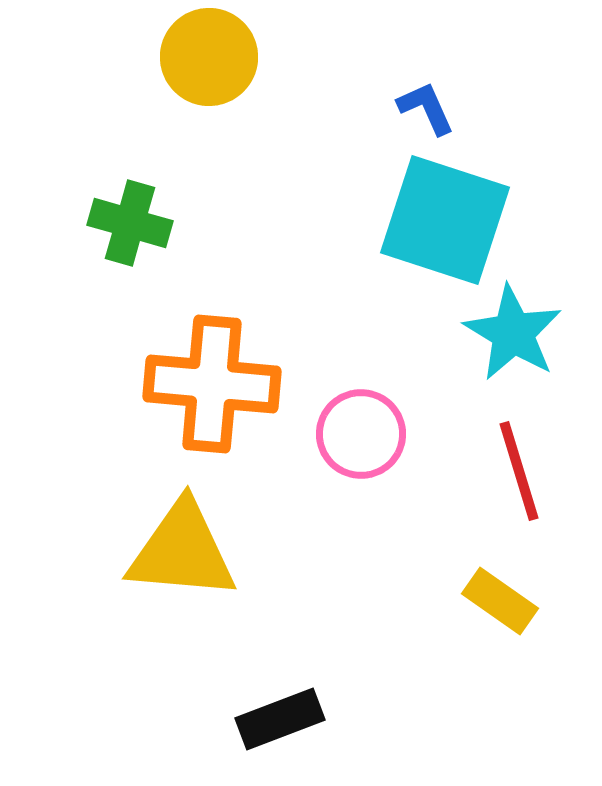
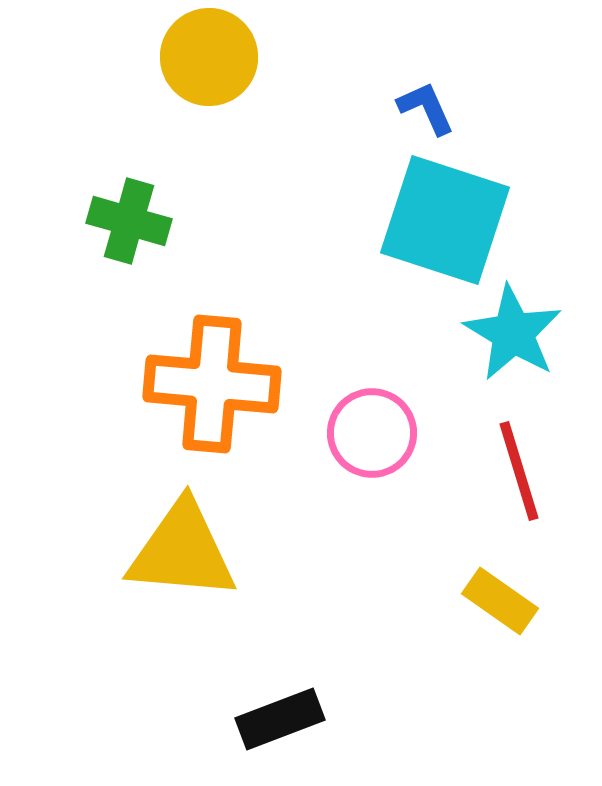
green cross: moved 1 px left, 2 px up
pink circle: moved 11 px right, 1 px up
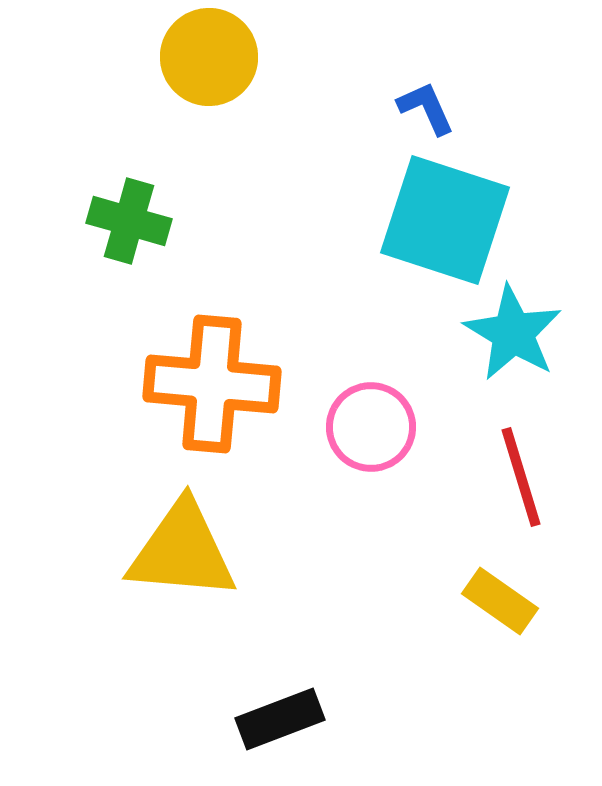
pink circle: moved 1 px left, 6 px up
red line: moved 2 px right, 6 px down
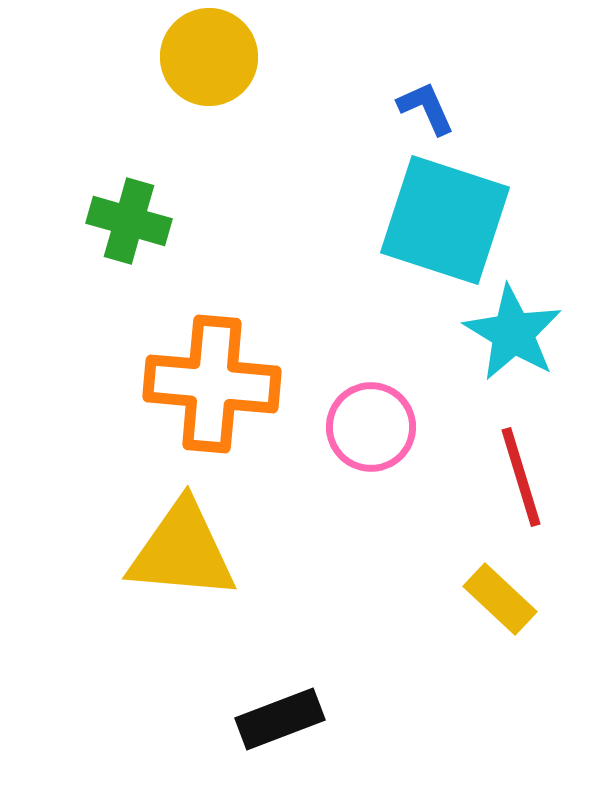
yellow rectangle: moved 2 px up; rotated 8 degrees clockwise
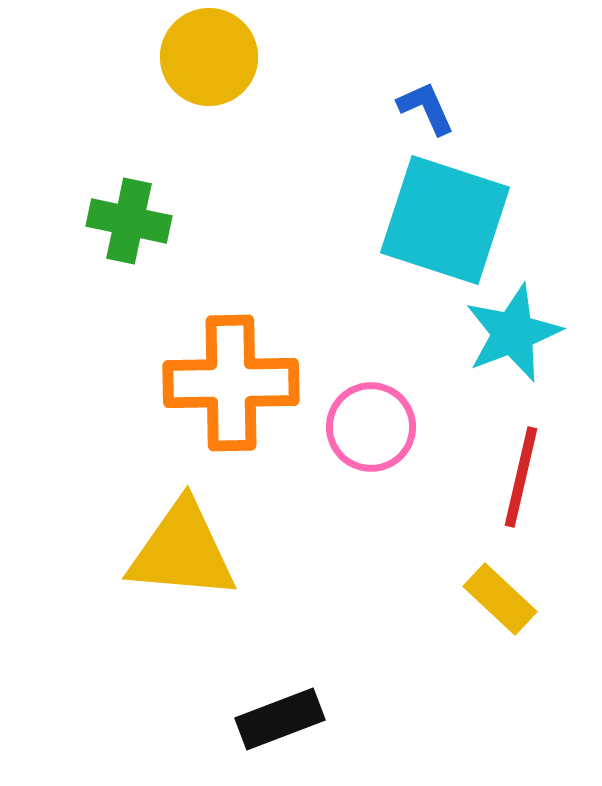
green cross: rotated 4 degrees counterclockwise
cyan star: rotated 20 degrees clockwise
orange cross: moved 19 px right, 1 px up; rotated 6 degrees counterclockwise
red line: rotated 30 degrees clockwise
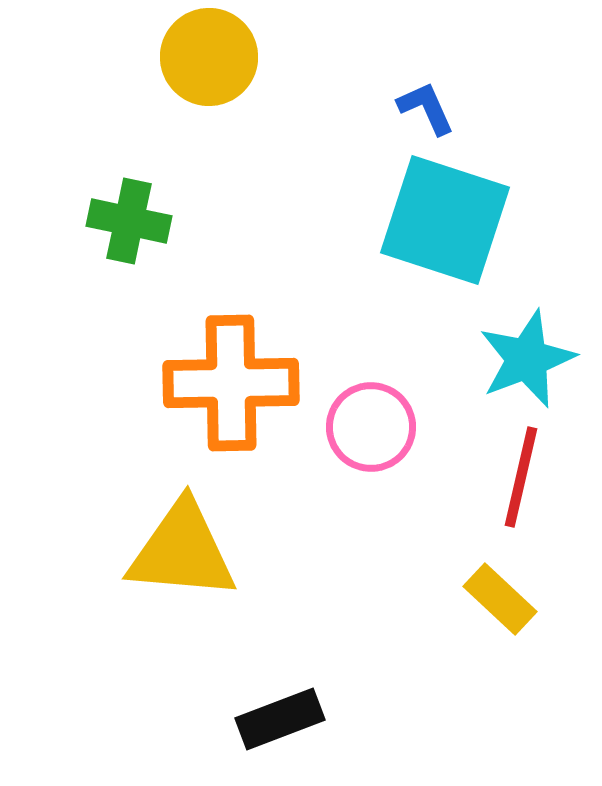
cyan star: moved 14 px right, 26 px down
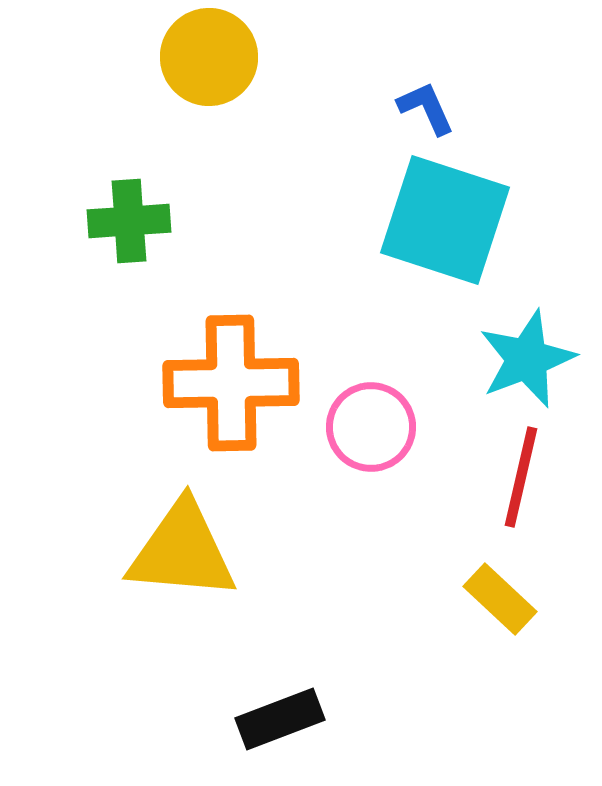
green cross: rotated 16 degrees counterclockwise
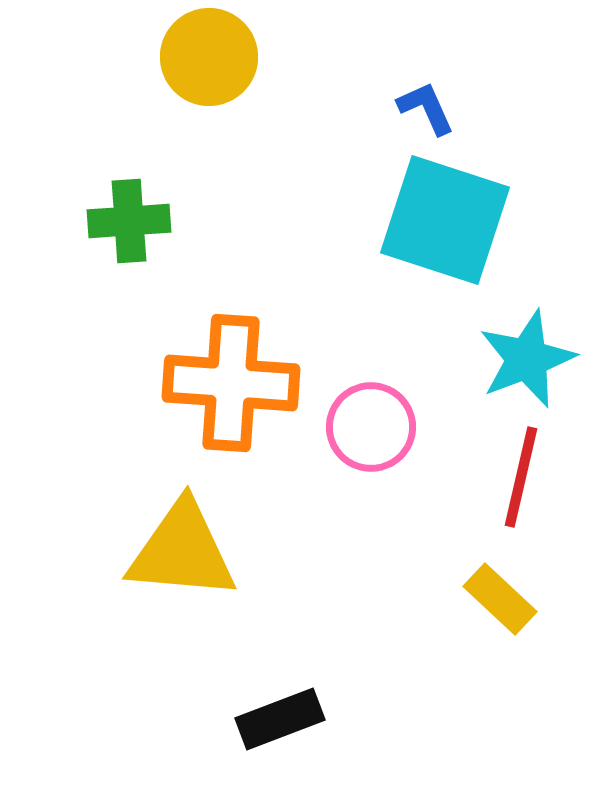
orange cross: rotated 5 degrees clockwise
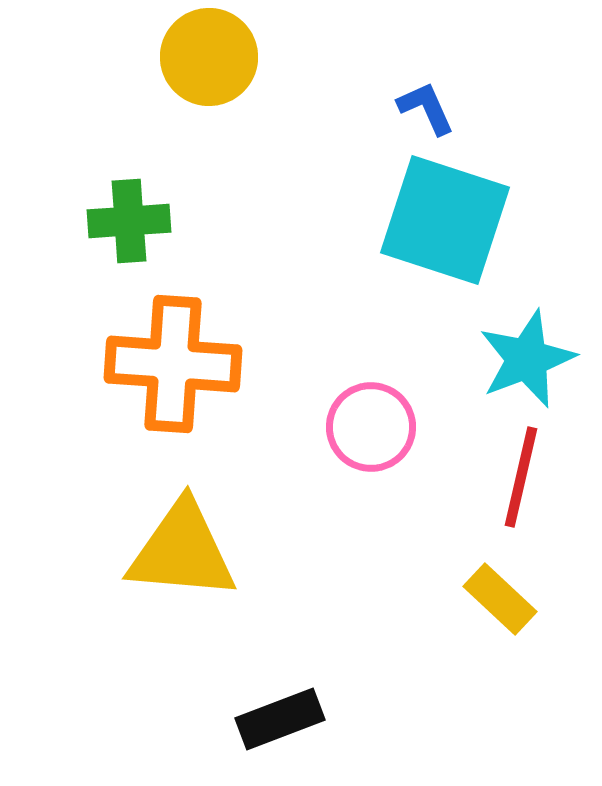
orange cross: moved 58 px left, 19 px up
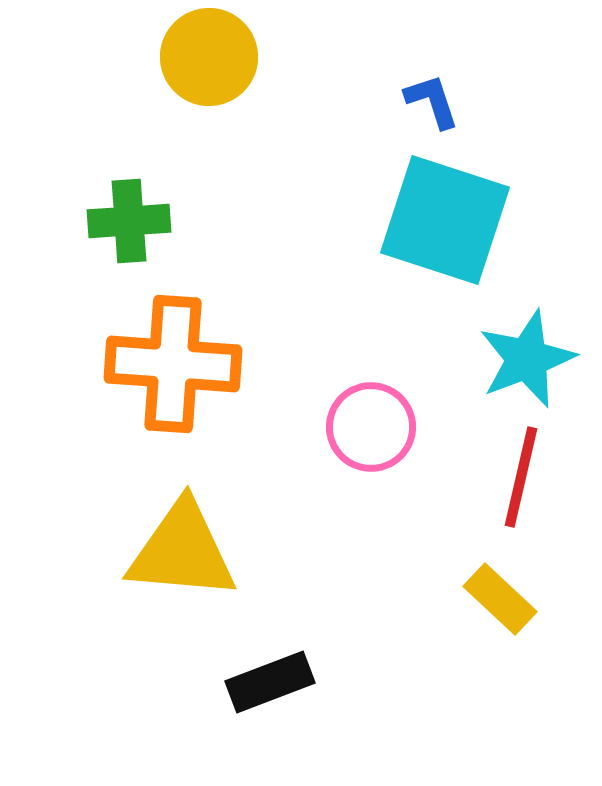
blue L-shape: moved 6 px right, 7 px up; rotated 6 degrees clockwise
black rectangle: moved 10 px left, 37 px up
